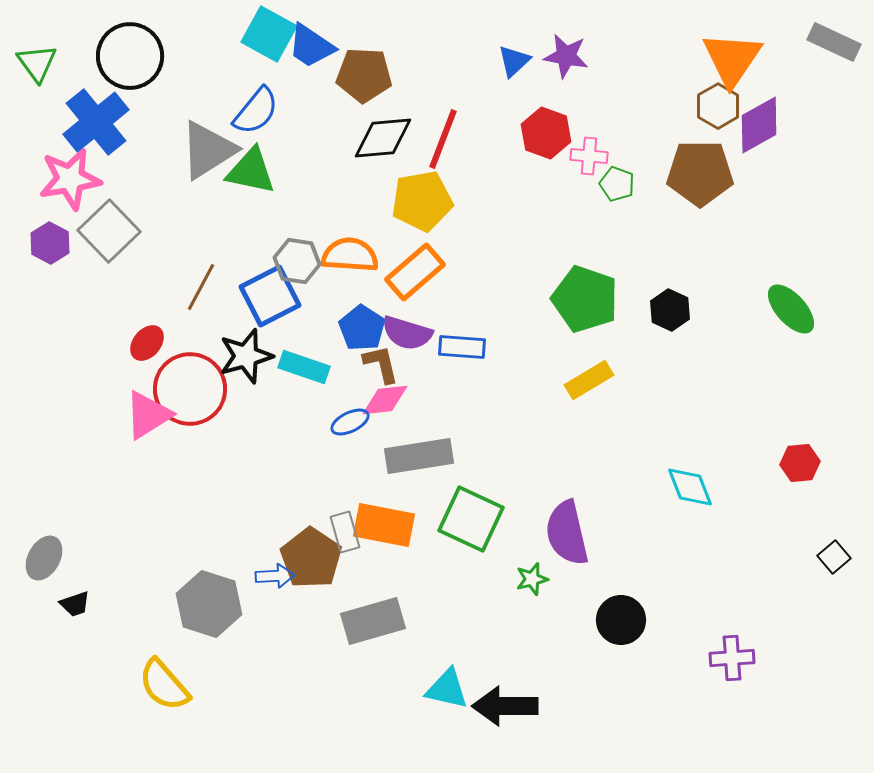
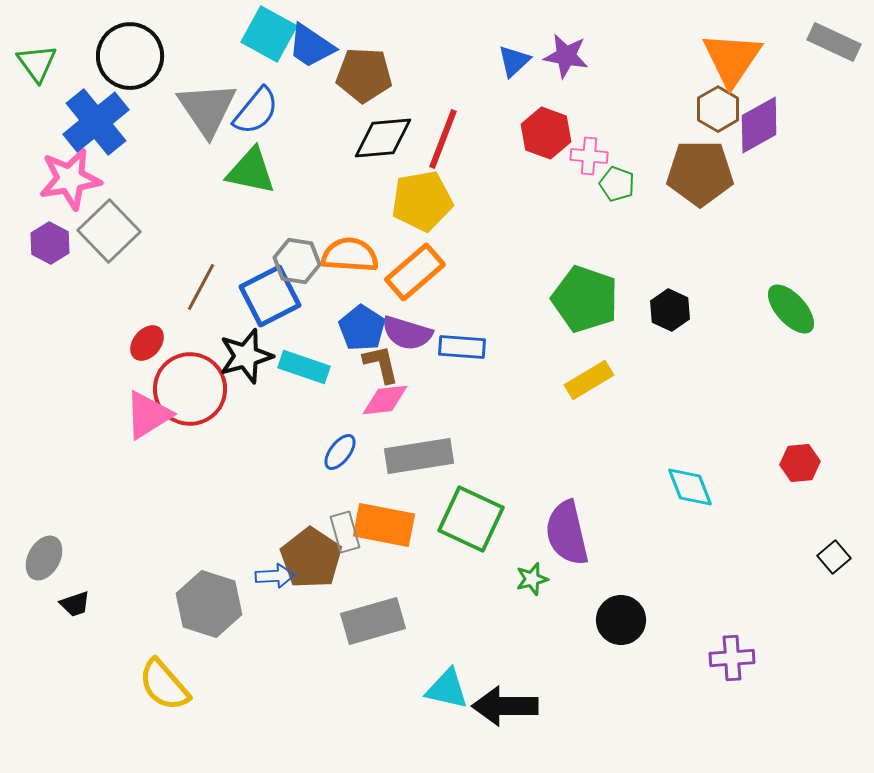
brown hexagon at (718, 106): moved 3 px down
gray triangle at (208, 150): moved 1 px left, 41 px up; rotated 32 degrees counterclockwise
blue ellipse at (350, 422): moved 10 px left, 30 px down; rotated 27 degrees counterclockwise
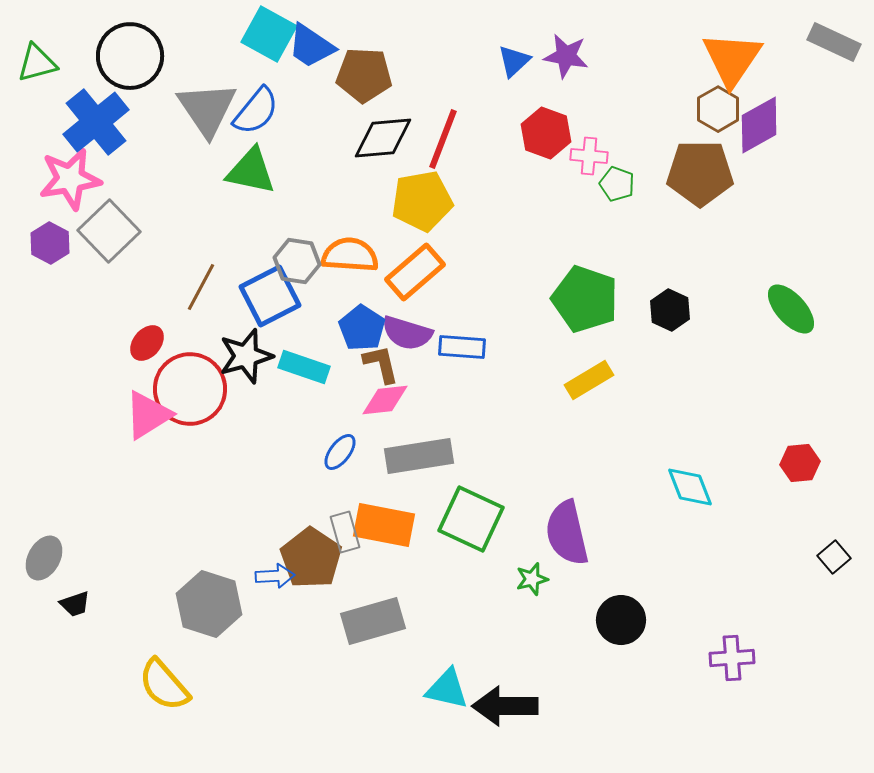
green triangle at (37, 63): rotated 51 degrees clockwise
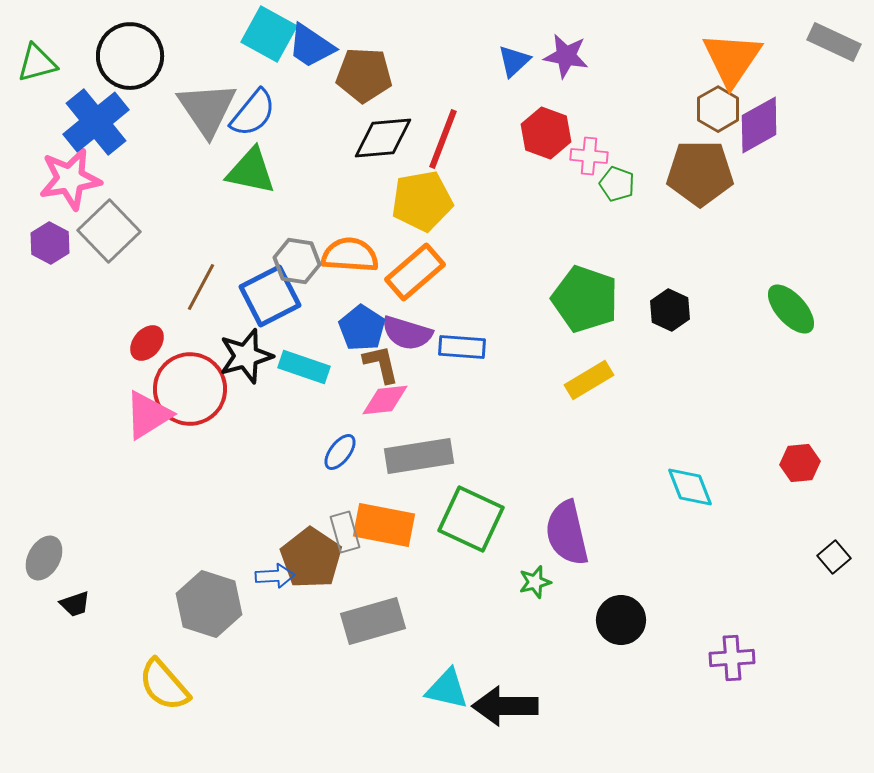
blue semicircle at (256, 111): moved 3 px left, 2 px down
green star at (532, 579): moved 3 px right, 3 px down
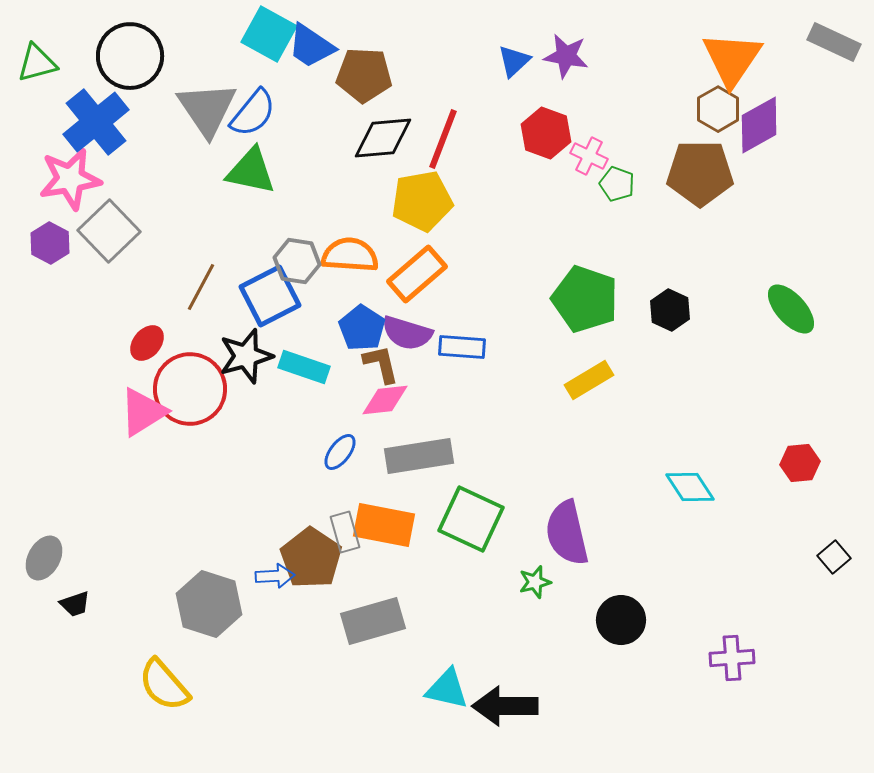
pink cross at (589, 156): rotated 21 degrees clockwise
orange rectangle at (415, 272): moved 2 px right, 2 px down
pink triangle at (148, 415): moved 5 px left, 3 px up
cyan diamond at (690, 487): rotated 12 degrees counterclockwise
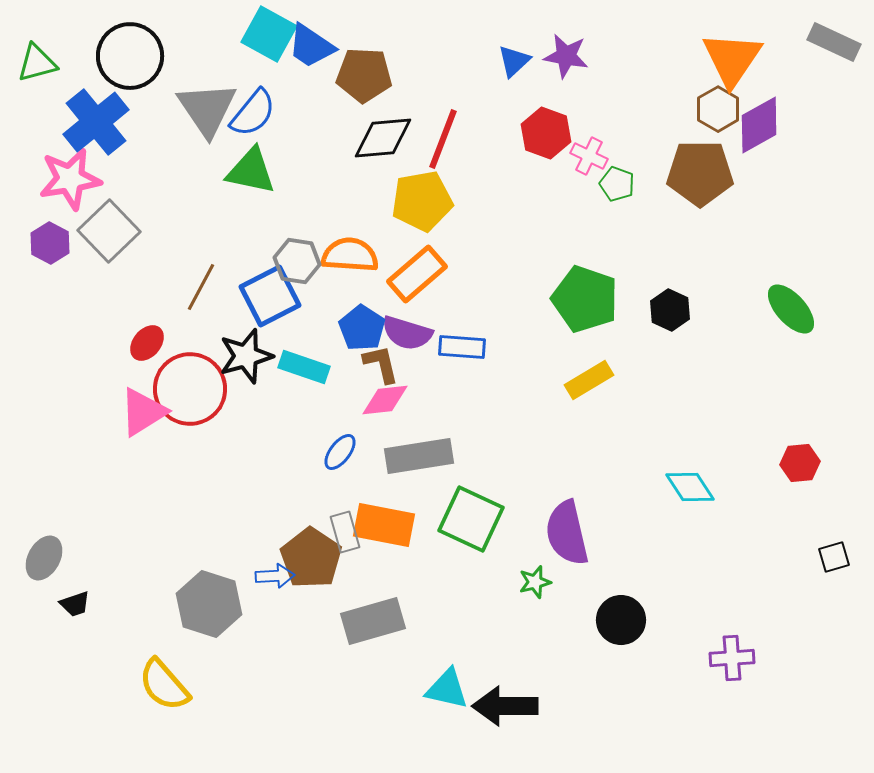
black square at (834, 557): rotated 24 degrees clockwise
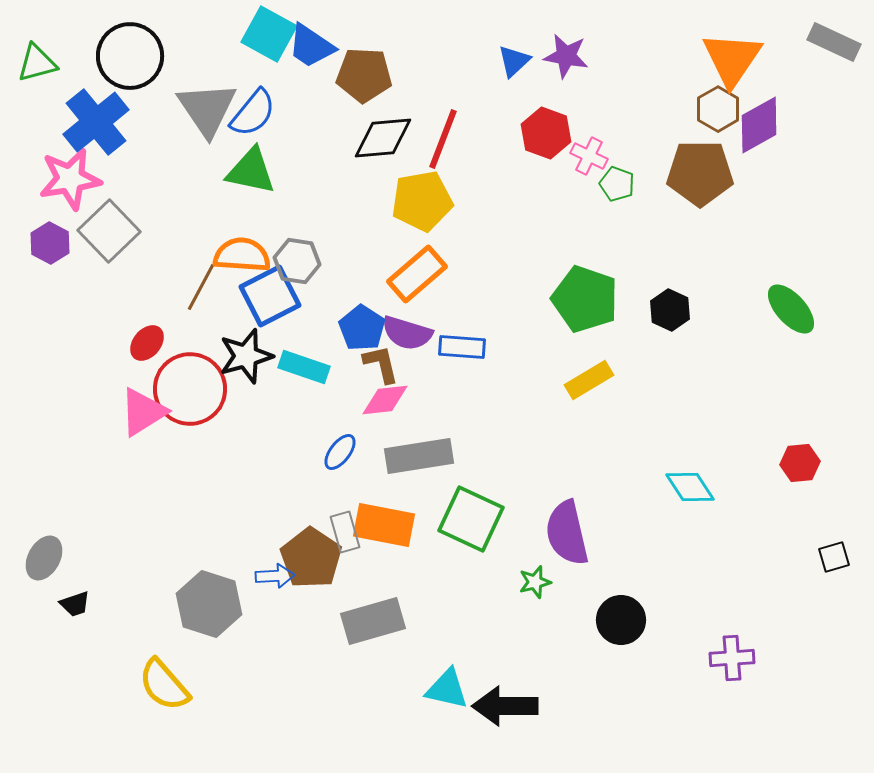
orange semicircle at (350, 255): moved 108 px left
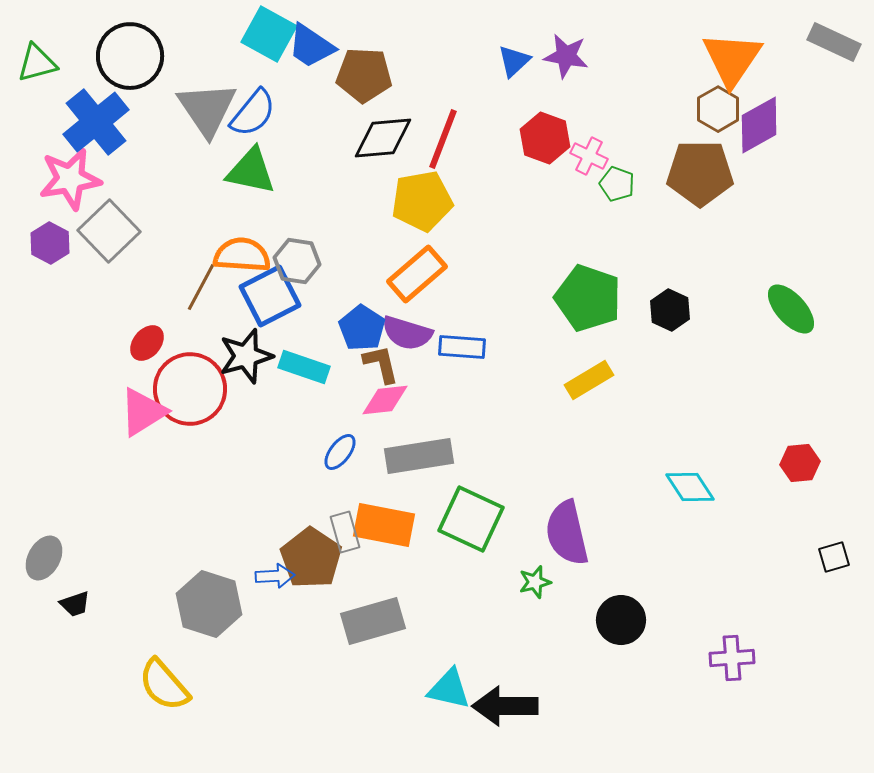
red hexagon at (546, 133): moved 1 px left, 5 px down
green pentagon at (585, 299): moved 3 px right, 1 px up
cyan triangle at (447, 689): moved 2 px right
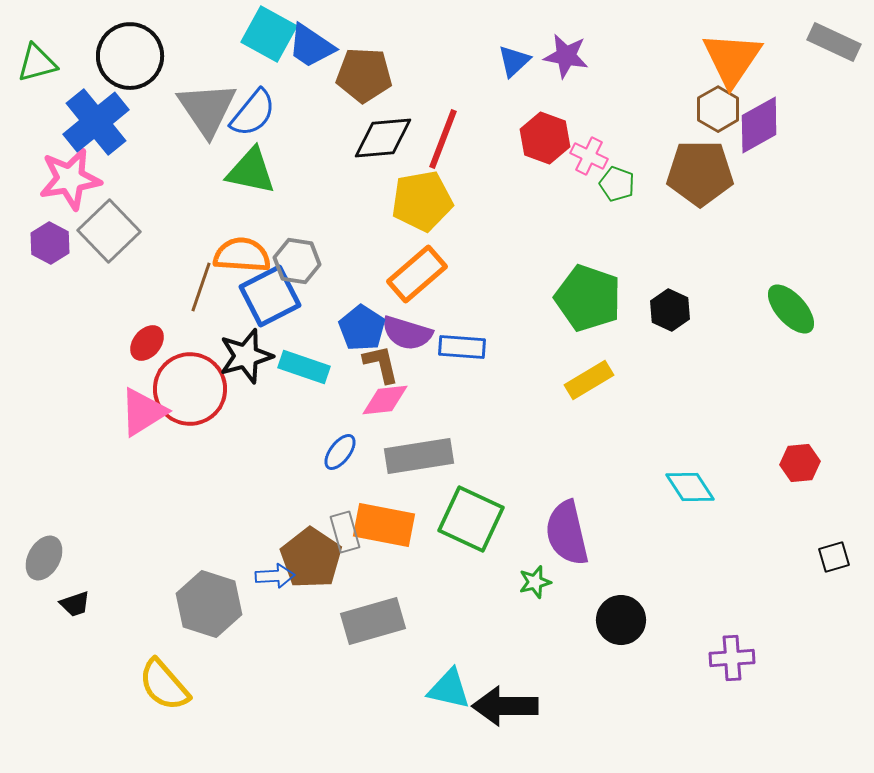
brown line at (201, 287): rotated 9 degrees counterclockwise
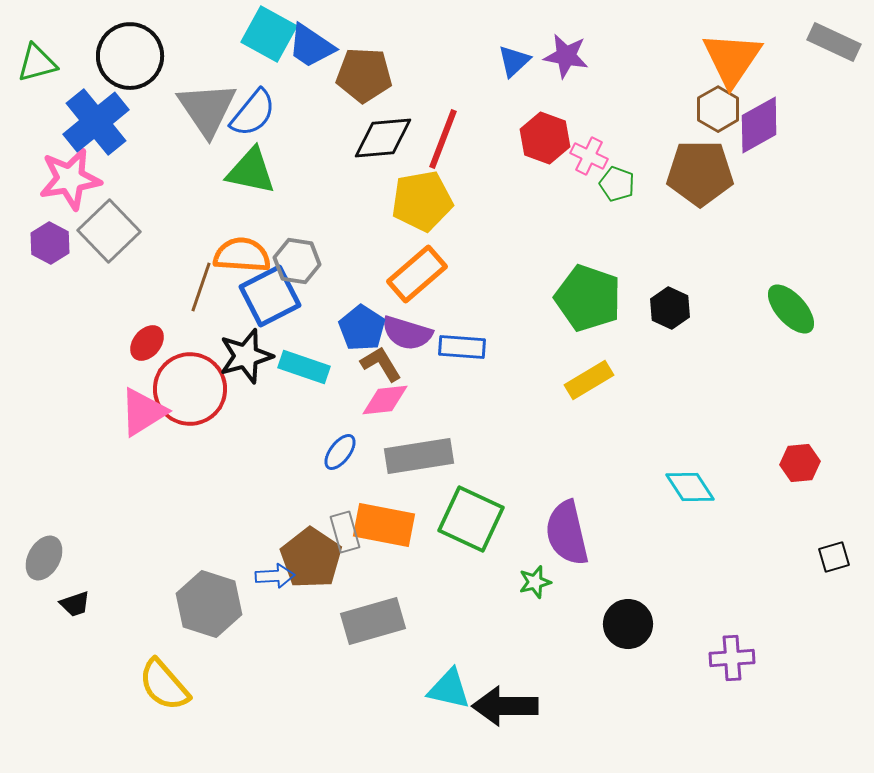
black hexagon at (670, 310): moved 2 px up
brown L-shape at (381, 364): rotated 18 degrees counterclockwise
black circle at (621, 620): moved 7 px right, 4 px down
